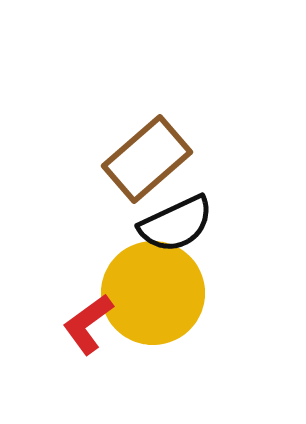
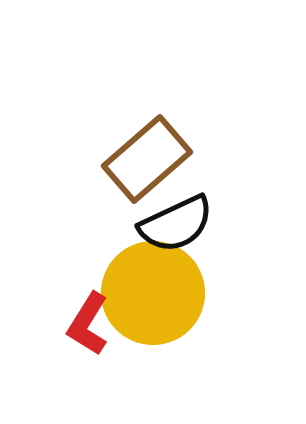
red L-shape: rotated 22 degrees counterclockwise
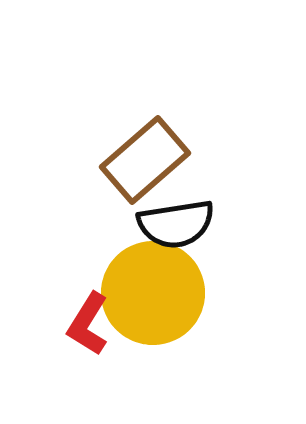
brown rectangle: moved 2 px left, 1 px down
black semicircle: rotated 16 degrees clockwise
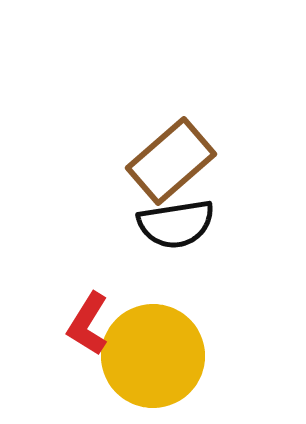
brown rectangle: moved 26 px right, 1 px down
yellow circle: moved 63 px down
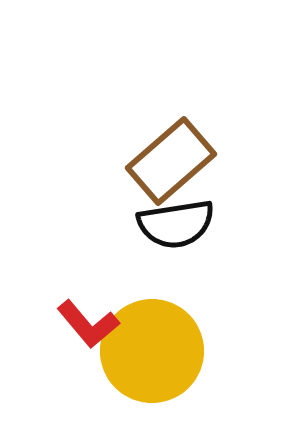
red L-shape: rotated 72 degrees counterclockwise
yellow circle: moved 1 px left, 5 px up
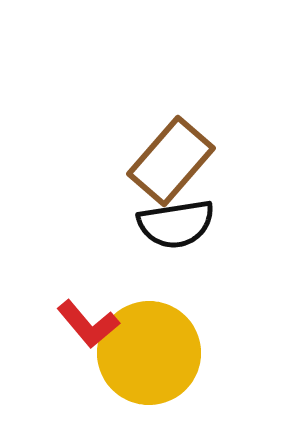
brown rectangle: rotated 8 degrees counterclockwise
yellow circle: moved 3 px left, 2 px down
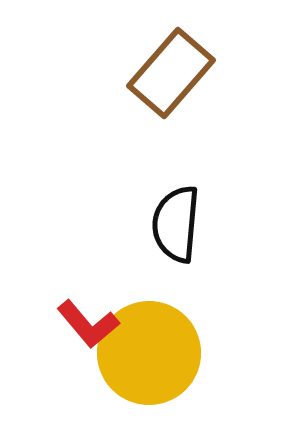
brown rectangle: moved 88 px up
black semicircle: rotated 104 degrees clockwise
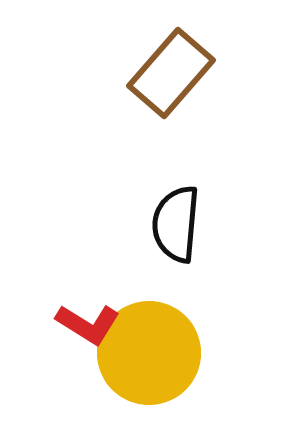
red L-shape: rotated 18 degrees counterclockwise
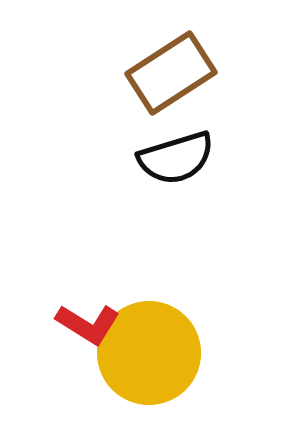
brown rectangle: rotated 16 degrees clockwise
black semicircle: moved 66 px up; rotated 112 degrees counterclockwise
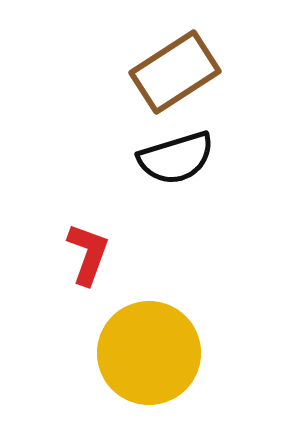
brown rectangle: moved 4 px right, 1 px up
red L-shape: moved 70 px up; rotated 102 degrees counterclockwise
